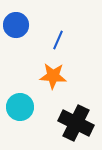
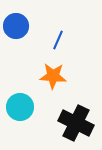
blue circle: moved 1 px down
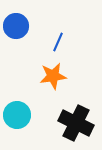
blue line: moved 2 px down
orange star: rotated 12 degrees counterclockwise
cyan circle: moved 3 px left, 8 px down
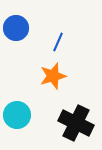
blue circle: moved 2 px down
orange star: rotated 8 degrees counterclockwise
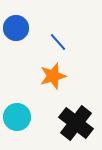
blue line: rotated 66 degrees counterclockwise
cyan circle: moved 2 px down
black cross: rotated 12 degrees clockwise
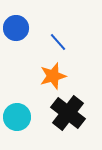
black cross: moved 8 px left, 10 px up
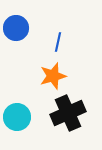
blue line: rotated 54 degrees clockwise
black cross: rotated 28 degrees clockwise
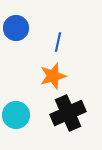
cyan circle: moved 1 px left, 2 px up
